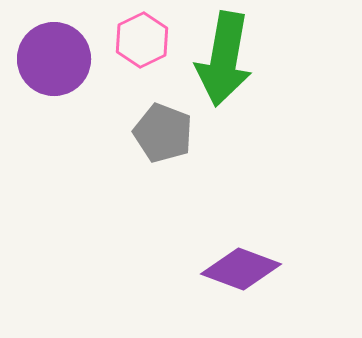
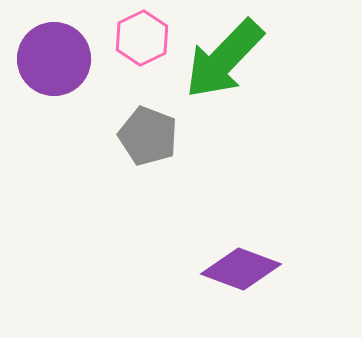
pink hexagon: moved 2 px up
green arrow: rotated 34 degrees clockwise
gray pentagon: moved 15 px left, 3 px down
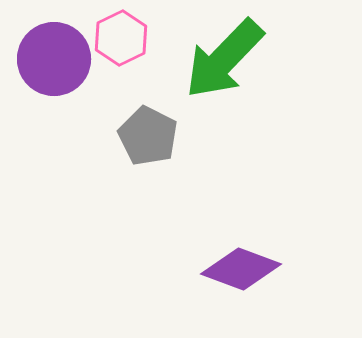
pink hexagon: moved 21 px left
gray pentagon: rotated 6 degrees clockwise
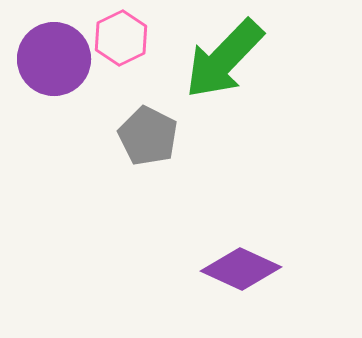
purple diamond: rotated 4 degrees clockwise
